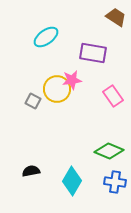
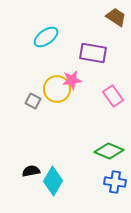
cyan diamond: moved 19 px left
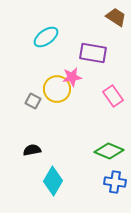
pink star: moved 3 px up
black semicircle: moved 1 px right, 21 px up
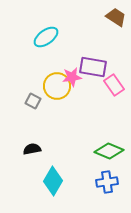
purple rectangle: moved 14 px down
yellow circle: moved 3 px up
pink rectangle: moved 1 px right, 11 px up
black semicircle: moved 1 px up
blue cross: moved 8 px left; rotated 15 degrees counterclockwise
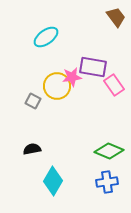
brown trapezoid: rotated 20 degrees clockwise
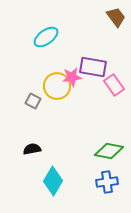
green diamond: rotated 12 degrees counterclockwise
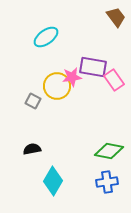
pink rectangle: moved 5 px up
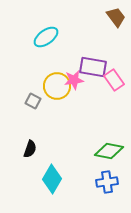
pink star: moved 2 px right, 3 px down
black semicircle: moved 2 px left; rotated 120 degrees clockwise
cyan diamond: moved 1 px left, 2 px up
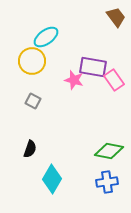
pink star: rotated 24 degrees clockwise
yellow circle: moved 25 px left, 25 px up
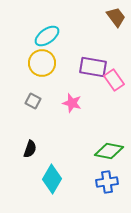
cyan ellipse: moved 1 px right, 1 px up
yellow circle: moved 10 px right, 2 px down
pink star: moved 2 px left, 23 px down
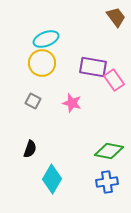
cyan ellipse: moved 1 px left, 3 px down; rotated 15 degrees clockwise
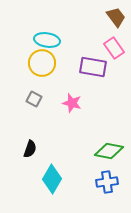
cyan ellipse: moved 1 px right, 1 px down; rotated 30 degrees clockwise
pink rectangle: moved 32 px up
gray square: moved 1 px right, 2 px up
